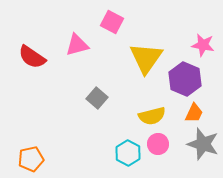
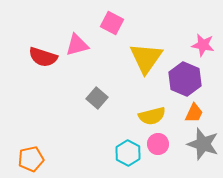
pink square: moved 1 px down
red semicircle: moved 11 px right; rotated 16 degrees counterclockwise
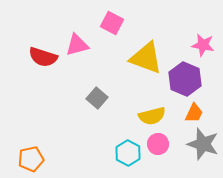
yellow triangle: rotated 45 degrees counterclockwise
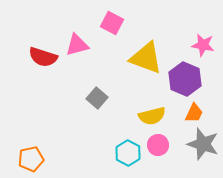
pink circle: moved 1 px down
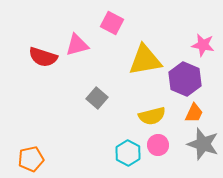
yellow triangle: moved 1 px left, 2 px down; rotated 30 degrees counterclockwise
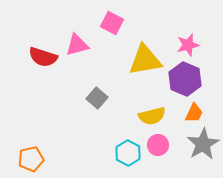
pink star: moved 15 px left; rotated 25 degrees counterclockwise
gray star: rotated 24 degrees clockwise
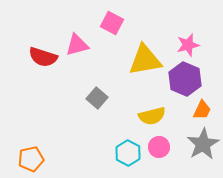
orange trapezoid: moved 8 px right, 3 px up
pink circle: moved 1 px right, 2 px down
